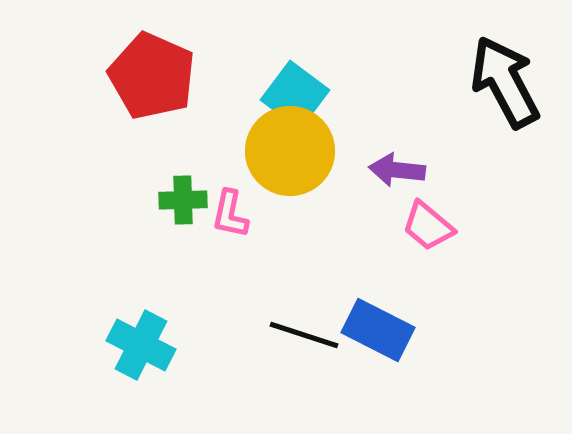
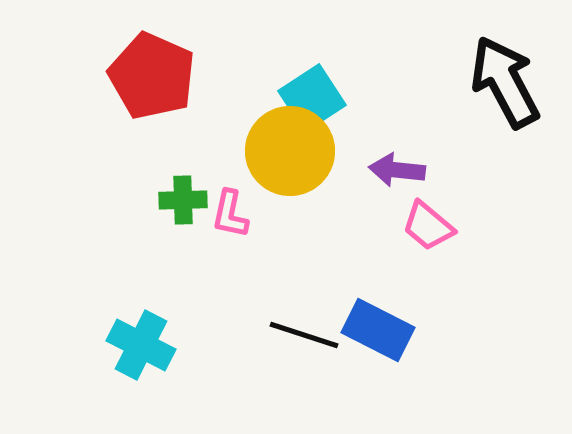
cyan square: moved 17 px right, 3 px down; rotated 20 degrees clockwise
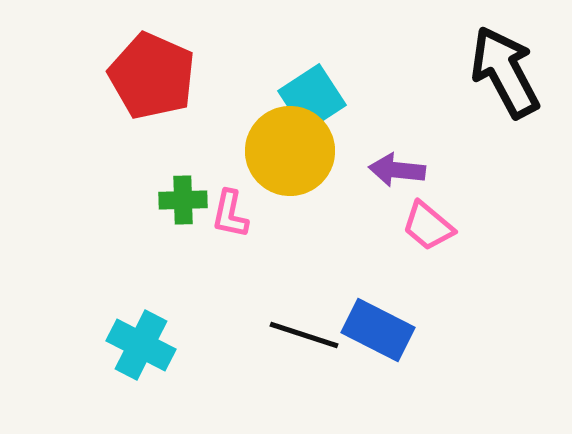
black arrow: moved 10 px up
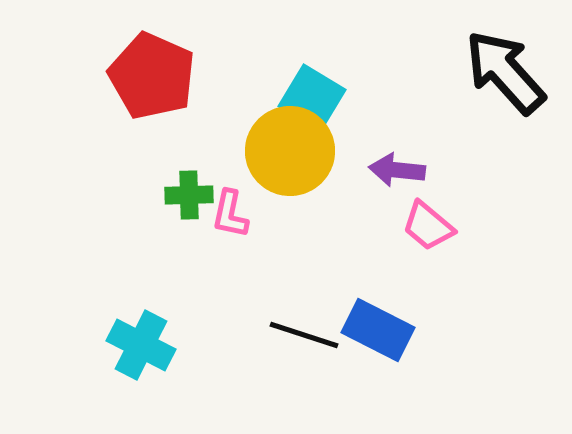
black arrow: rotated 14 degrees counterclockwise
cyan square: rotated 26 degrees counterclockwise
green cross: moved 6 px right, 5 px up
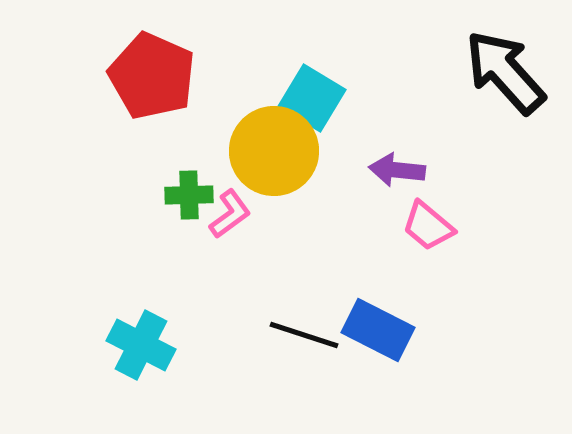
yellow circle: moved 16 px left
pink L-shape: rotated 138 degrees counterclockwise
